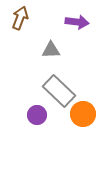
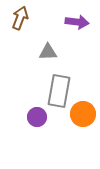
gray triangle: moved 3 px left, 2 px down
gray rectangle: rotated 56 degrees clockwise
purple circle: moved 2 px down
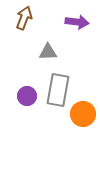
brown arrow: moved 4 px right
gray rectangle: moved 1 px left, 1 px up
purple circle: moved 10 px left, 21 px up
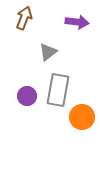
gray triangle: rotated 36 degrees counterclockwise
orange circle: moved 1 px left, 3 px down
